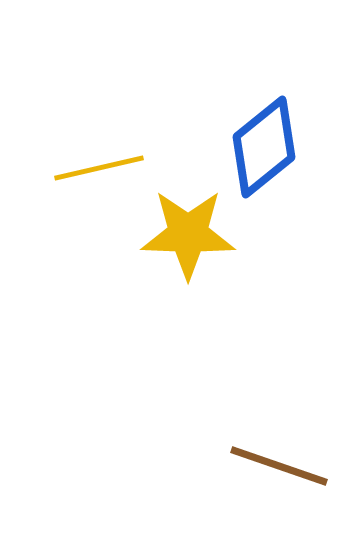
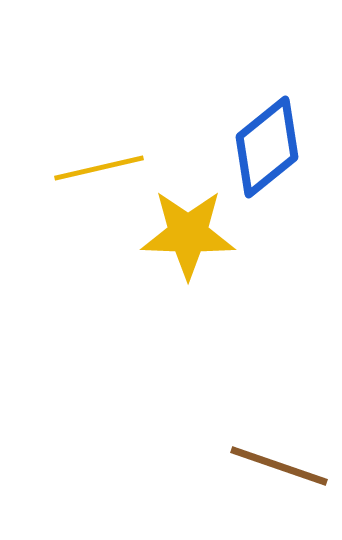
blue diamond: moved 3 px right
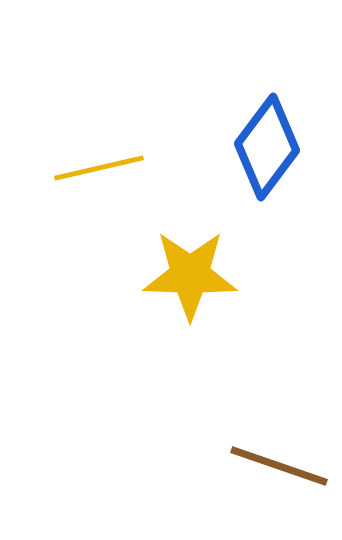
blue diamond: rotated 14 degrees counterclockwise
yellow star: moved 2 px right, 41 px down
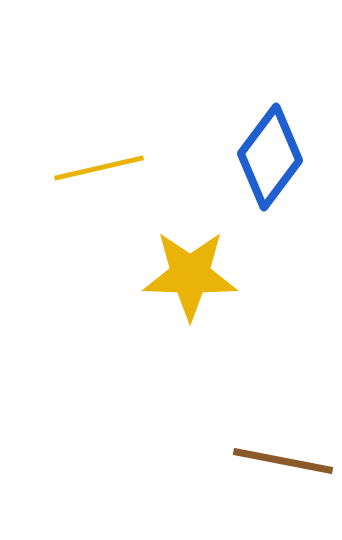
blue diamond: moved 3 px right, 10 px down
brown line: moved 4 px right, 5 px up; rotated 8 degrees counterclockwise
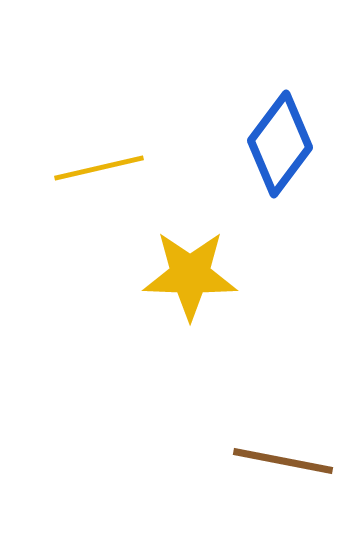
blue diamond: moved 10 px right, 13 px up
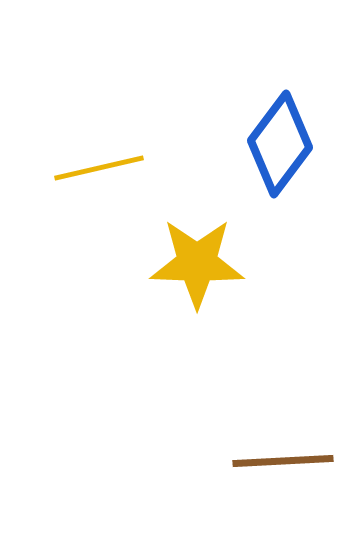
yellow star: moved 7 px right, 12 px up
brown line: rotated 14 degrees counterclockwise
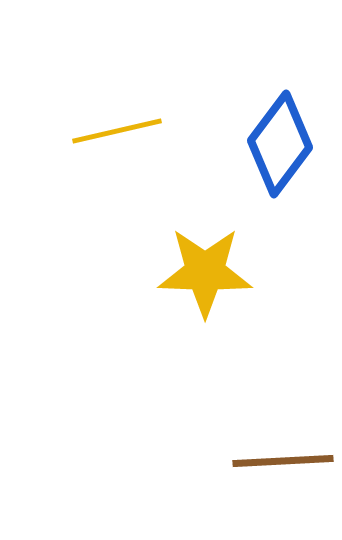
yellow line: moved 18 px right, 37 px up
yellow star: moved 8 px right, 9 px down
